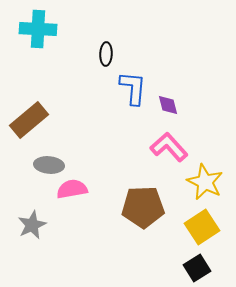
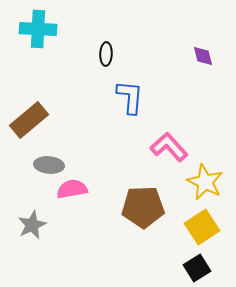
blue L-shape: moved 3 px left, 9 px down
purple diamond: moved 35 px right, 49 px up
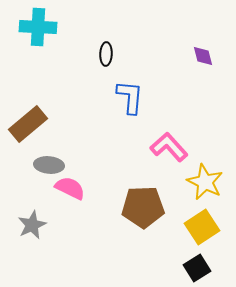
cyan cross: moved 2 px up
brown rectangle: moved 1 px left, 4 px down
pink semicircle: moved 2 px left, 1 px up; rotated 36 degrees clockwise
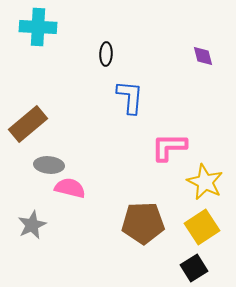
pink L-shape: rotated 48 degrees counterclockwise
pink semicircle: rotated 12 degrees counterclockwise
brown pentagon: moved 16 px down
black square: moved 3 px left
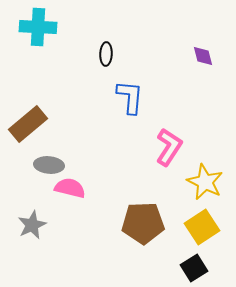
pink L-shape: rotated 123 degrees clockwise
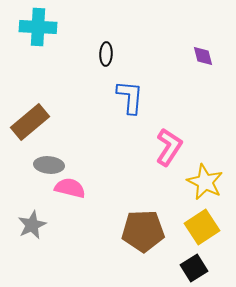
brown rectangle: moved 2 px right, 2 px up
brown pentagon: moved 8 px down
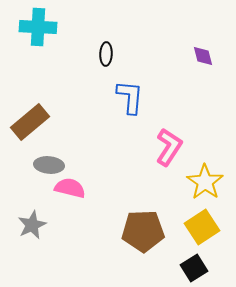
yellow star: rotated 9 degrees clockwise
